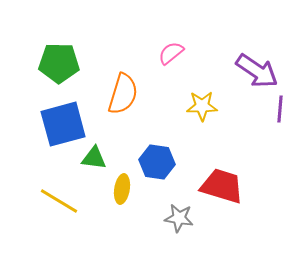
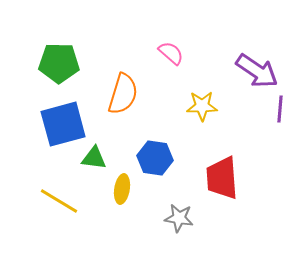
pink semicircle: rotated 80 degrees clockwise
blue hexagon: moved 2 px left, 4 px up
red trapezoid: moved 8 px up; rotated 111 degrees counterclockwise
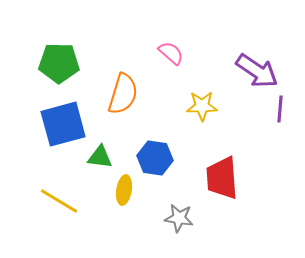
green triangle: moved 6 px right, 1 px up
yellow ellipse: moved 2 px right, 1 px down
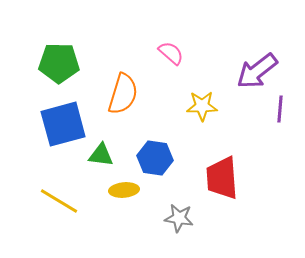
purple arrow: rotated 108 degrees clockwise
green triangle: moved 1 px right, 2 px up
yellow ellipse: rotated 76 degrees clockwise
